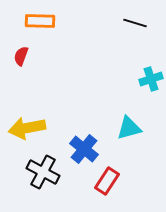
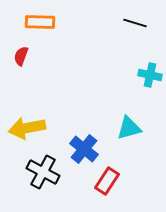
orange rectangle: moved 1 px down
cyan cross: moved 1 px left, 4 px up; rotated 30 degrees clockwise
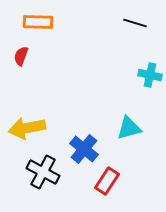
orange rectangle: moved 2 px left
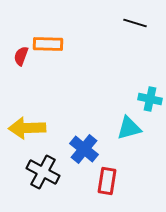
orange rectangle: moved 10 px right, 22 px down
cyan cross: moved 24 px down
yellow arrow: rotated 9 degrees clockwise
red rectangle: rotated 24 degrees counterclockwise
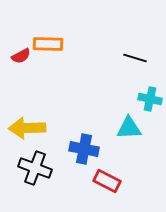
black line: moved 35 px down
red semicircle: rotated 138 degrees counterclockwise
cyan triangle: rotated 12 degrees clockwise
blue cross: rotated 28 degrees counterclockwise
black cross: moved 8 px left, 4 px up; rotated 8 degrees counterclockwise
red rectangle: rotated 72 degrees counterclockwise
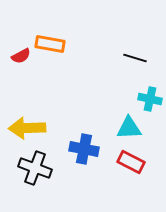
orange rectangle: moved 2 px right; rotated 8 degrees clockwise
red rectangle: moved 24 px right, 19 px up
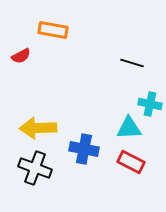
orange rectangle: moved 3 px right, 14 px up
black line: moved 3 px left, 5 px down
cyan cross: moved 5 px down
yellow arrow: moved 11 px right
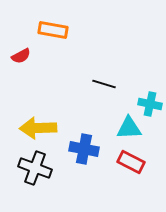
black line: moved 28 px left, 21 px down
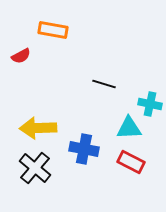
black cross: rotated 20 degrees clockwise
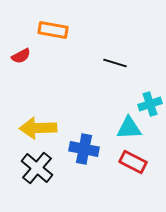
black line: moved 11 px right, 21 px up
cyan cross: rotated 30 degrees counterclockwise
red rectangle: moved 2 px right
black cross: moved 2 px right
